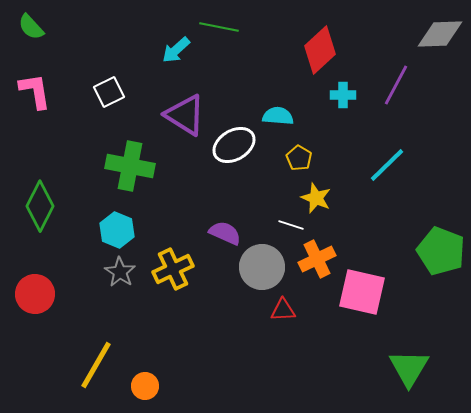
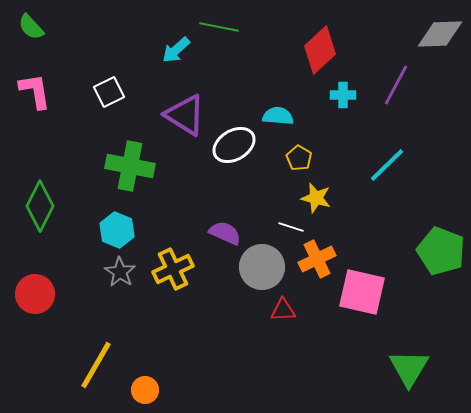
yellow star: rotated 8 degrees counterclockwise
white line: moved 2 px down
orange circle: moved 4 px down
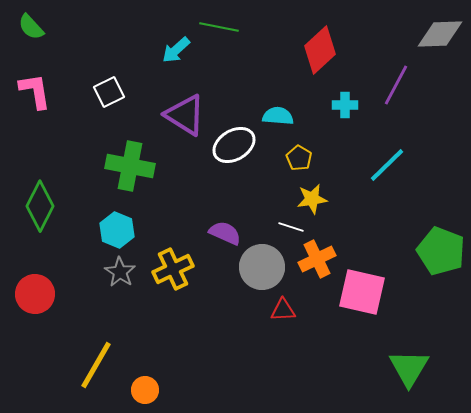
cyan cross: moved 2 px right, 10 px down
yellow star: moved 4 px left, 1 px down; rotated 24 degrees counterclockwise
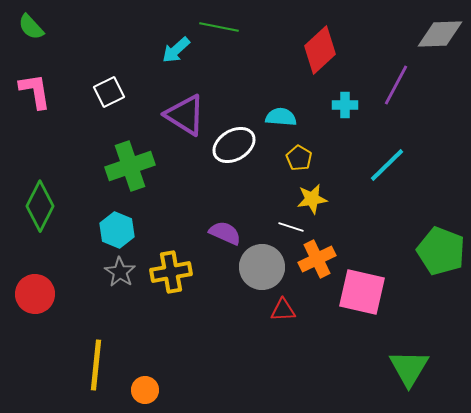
cyan semicircle: moved 3 px right, 1 px down
green cross: rotated 30 degrees counterclockwise
yellow cross: moved 2 px left, 3 px down; rotated 15 degrees clockwise
yellow line: rotated 24 degrees counterclockwise
